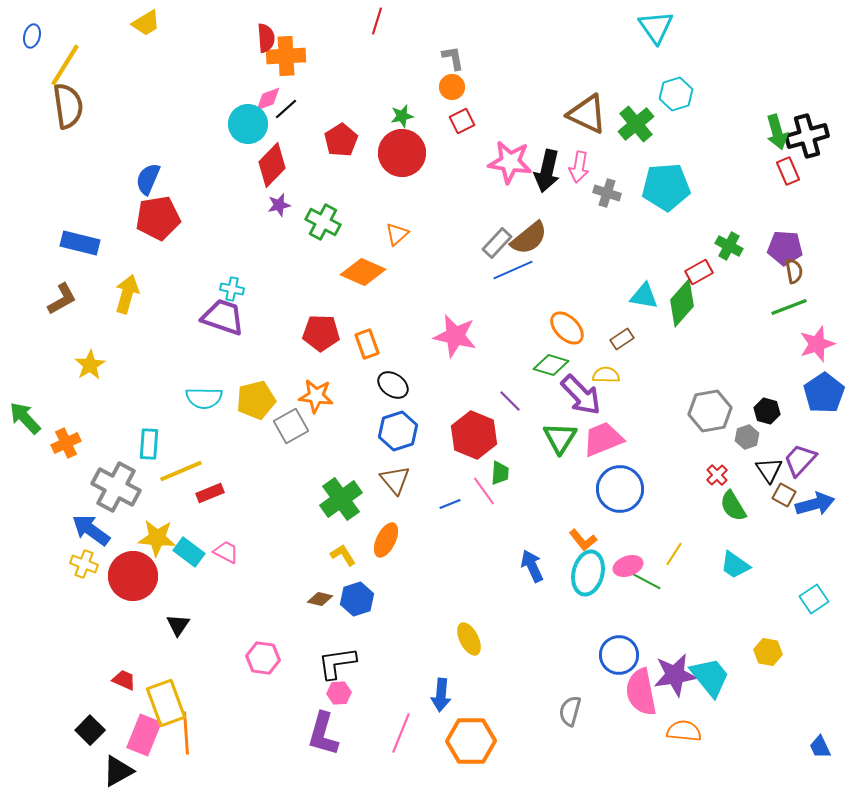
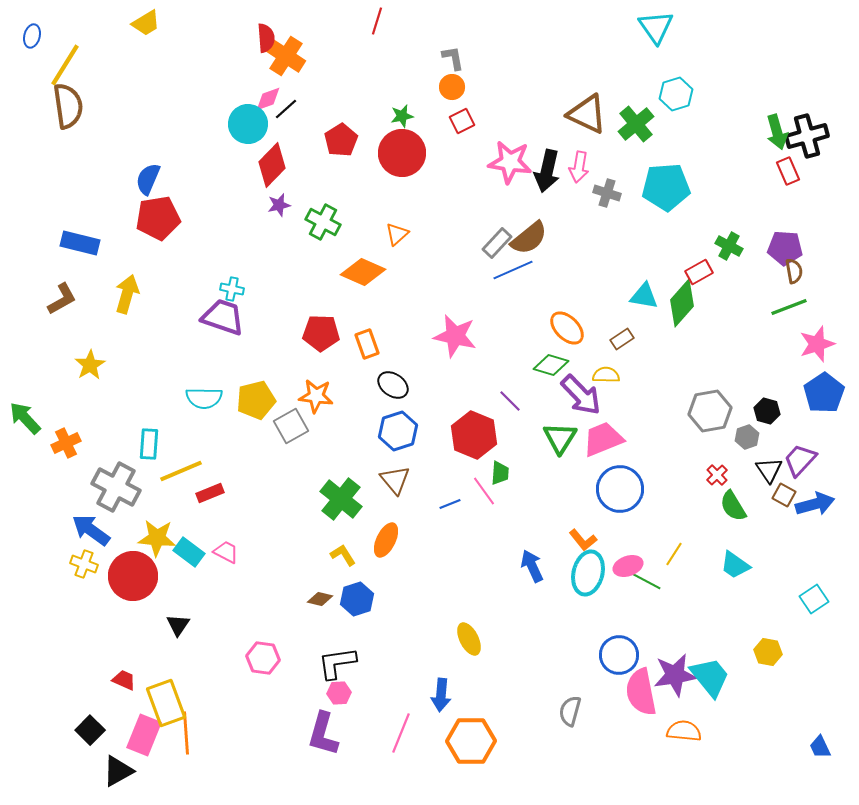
orange cross at (286, 56): rotated 36 degrees clockwise
green cross at (341, 499): rotated 15 degrees counterclockwise
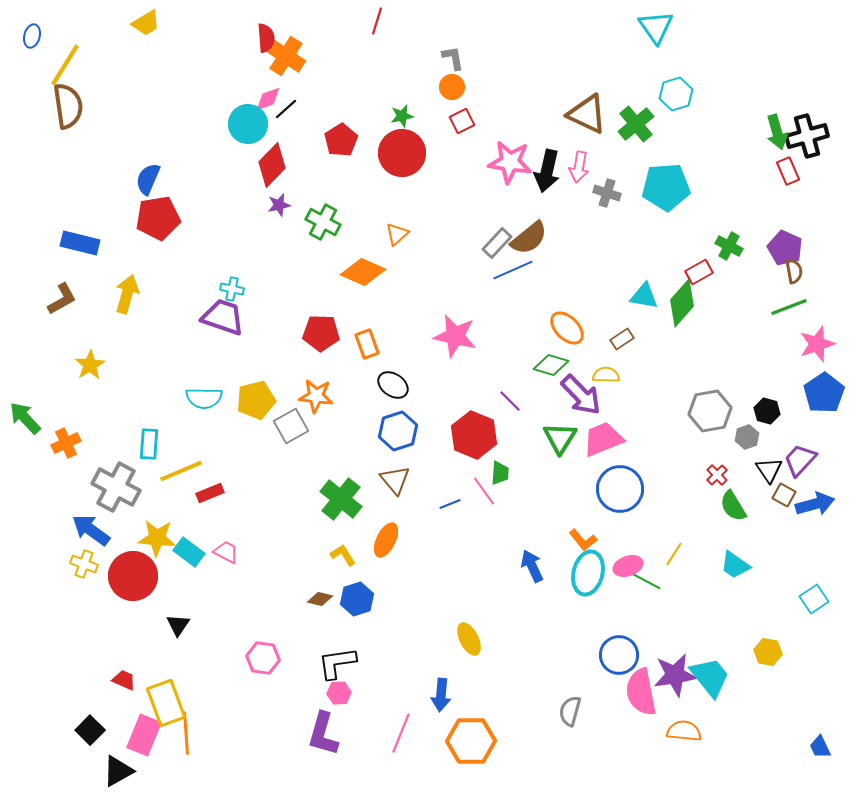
purple pentagon at (785, 248): rotated 20 degrees clockwise
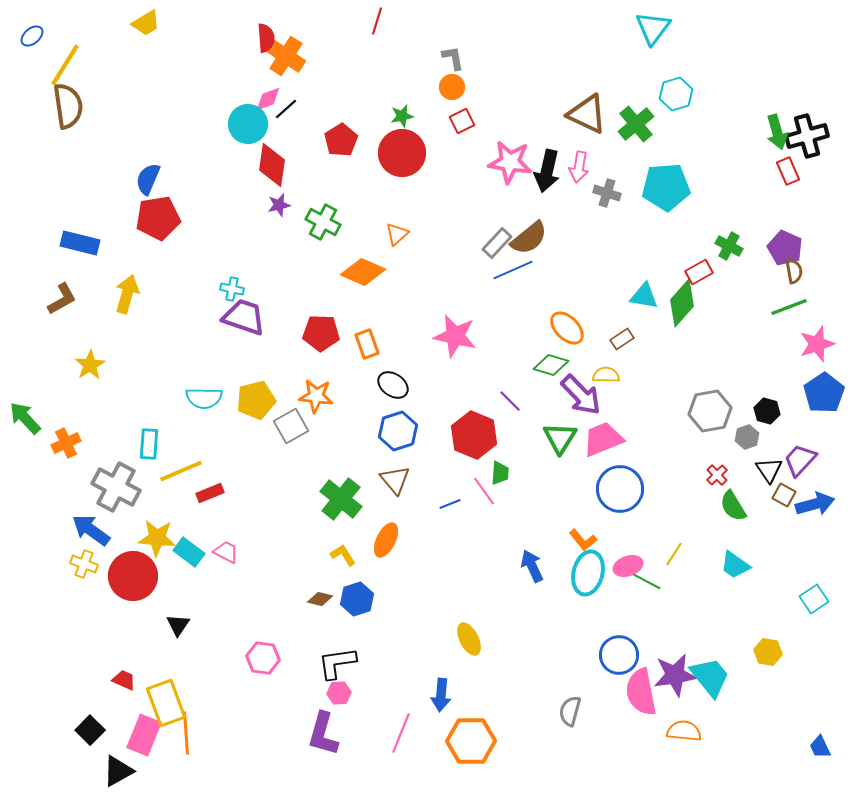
cyan triangle at (656, 27): moved 3 px left, 1 px down; rotated 12 degrees clockwise
blue ellipse at (32, 36): rotated 35 degrees clockwise
red diamond at (272, 165): rotated 36 degrees counterclockwise
purple trapezoid at (223, 317): moved 21 px right
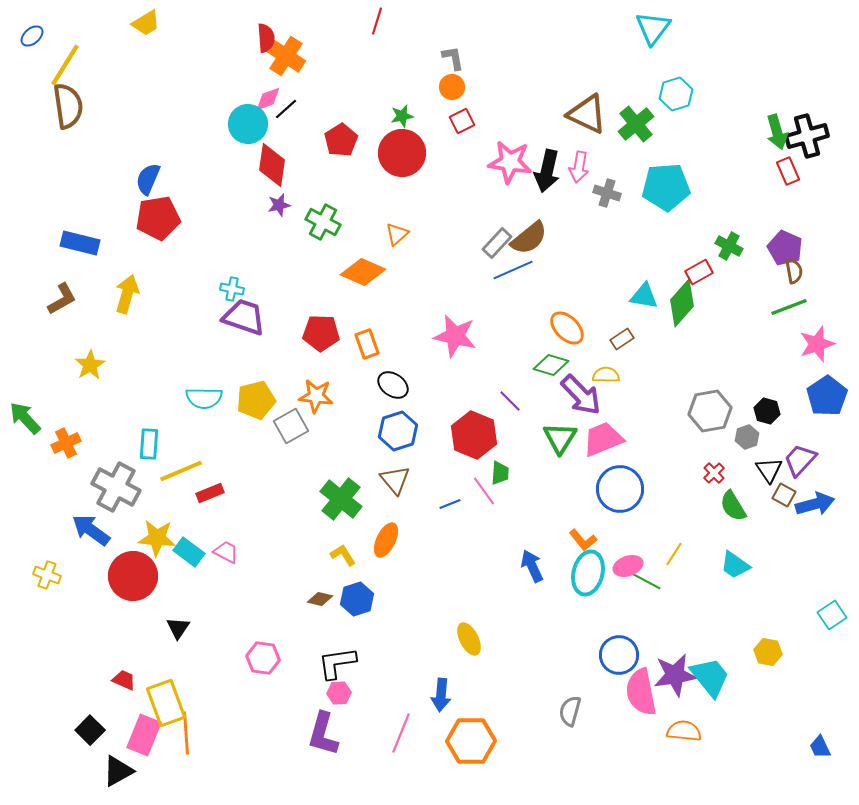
blue pentagon at (824, 393): moved 3 px right, 3 px down
red cross at (717, 475): moved 3 px left, 2 px up
yellow cross at (84, 564): moved 37 px left, 11 px down
cyan square at (814, 599): moved 18 px right, 16 px down
black triangle at (178, 625): moved 3 px down
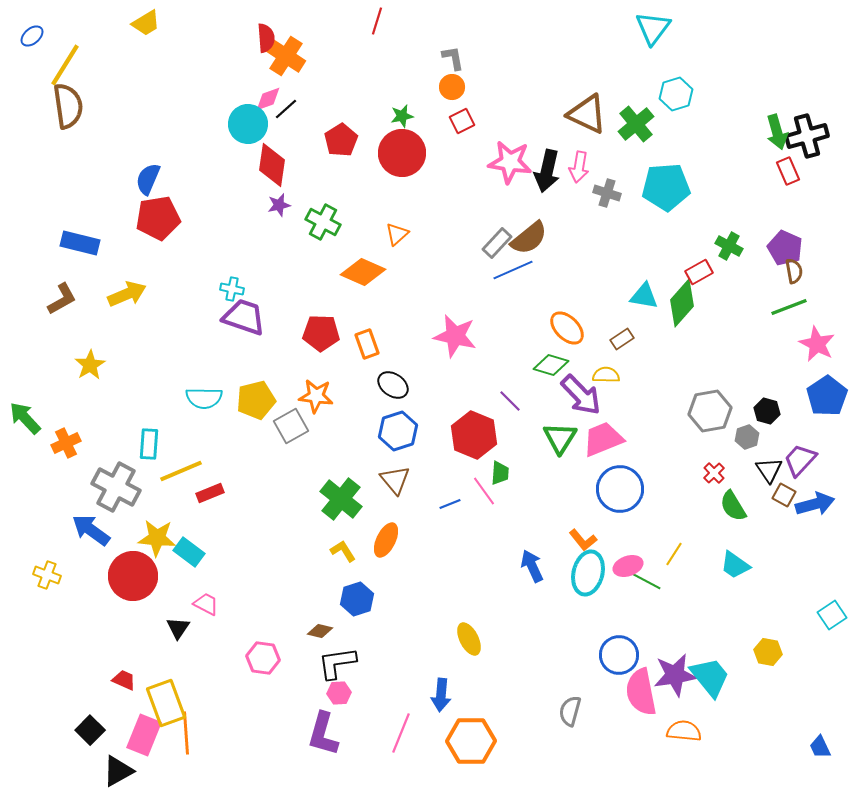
yellow arrow at (127, 294): rotated 51 degrees clockwise
pink star at (817, 344): rotated 27 degrees counterclockwise
pink trapezoid at (226, 552): moved 20 px left, 52 px down
yellow L-shape at (343, 555): moved 4 px up
brown diamond at (320, 599): moved 32 px down
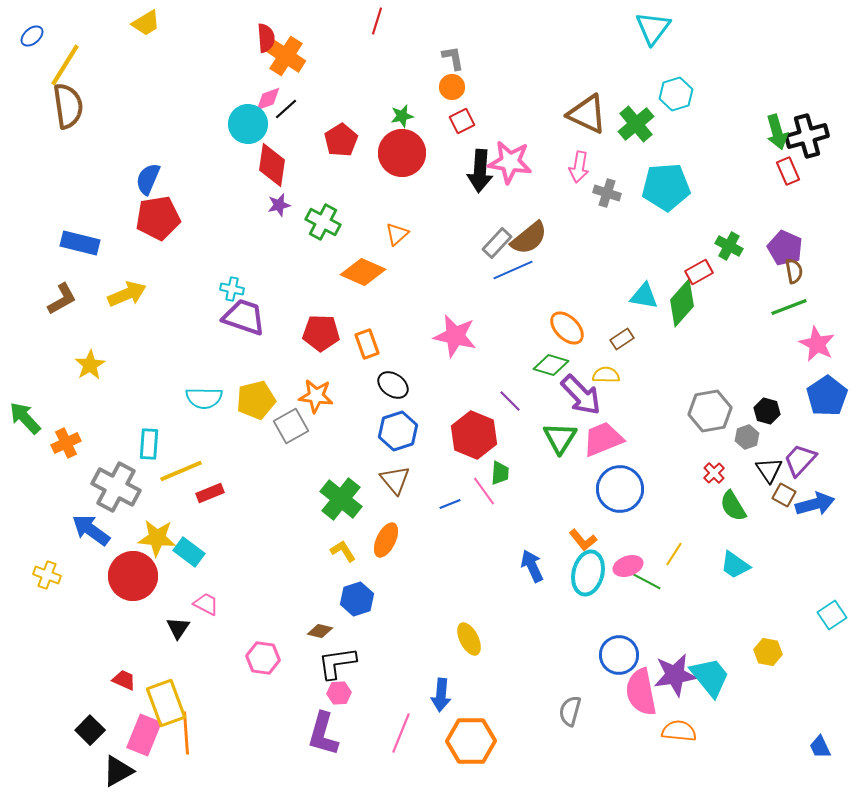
black arrow at (547, 171): moved 67 px left; rotated 9 degrees counterclockwise
orange semicircle at (684, 731): moved 5 px left
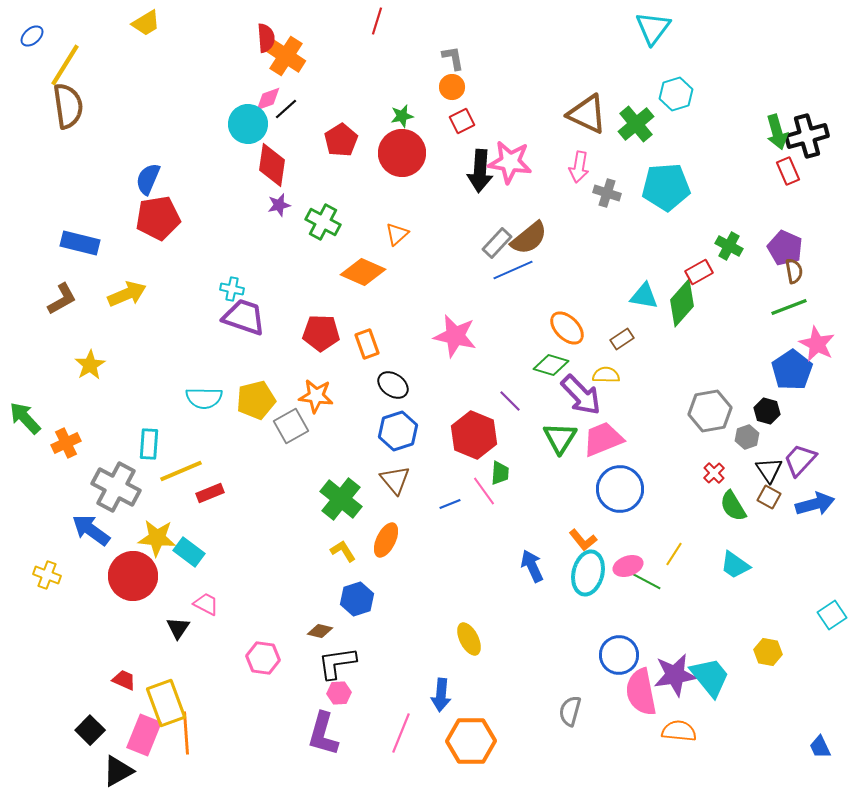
blue pentagon at (827, 396): moved 35 px left, 26 px up
brown square at (784, 495): moved 15 px left, 2 px down
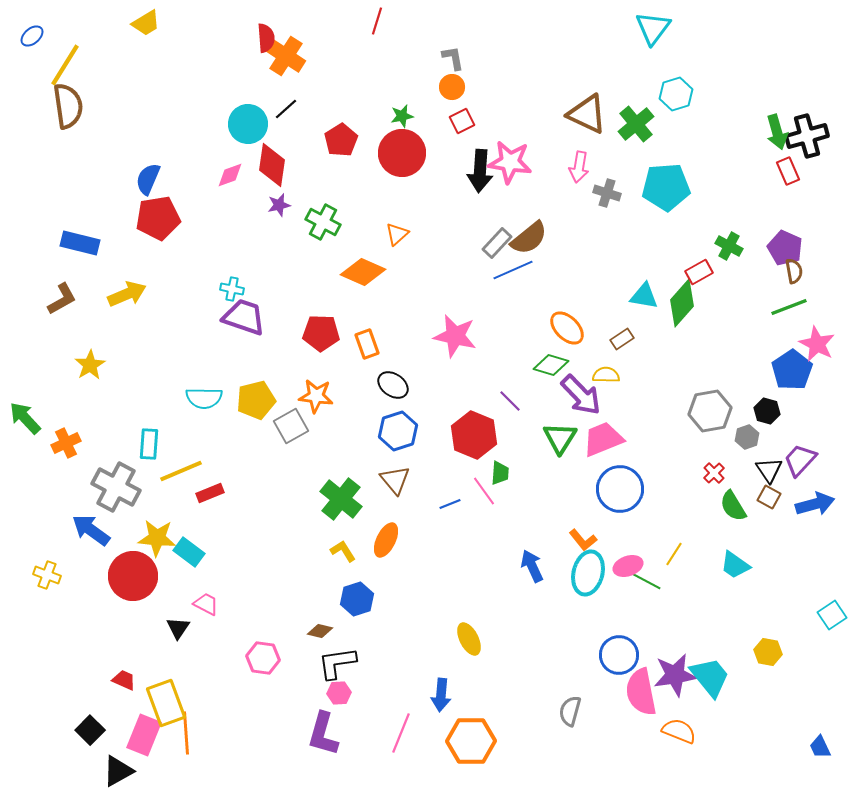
pink diamond at (268, 99): moved 38 px left, 76 px down
orange semicircle at (679, 731): rotated 16 degrees clockwise
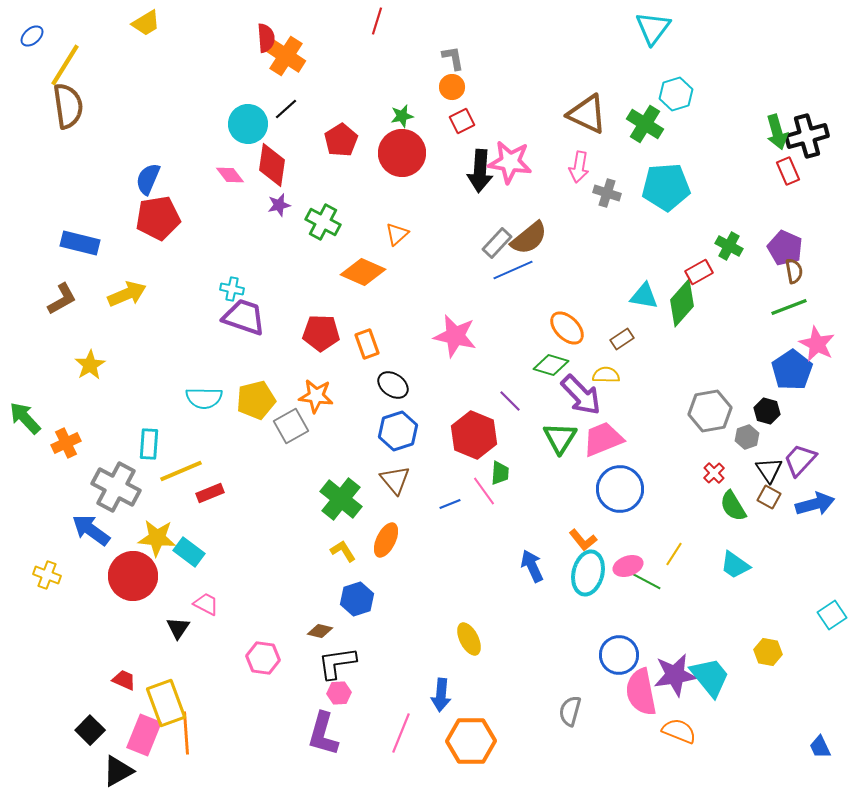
green cross at (636, 124): moved 9 px right; rotated 18 degrees counterclockwise
pink diamond at (230, 175): rotated 72 degrees clockwise
